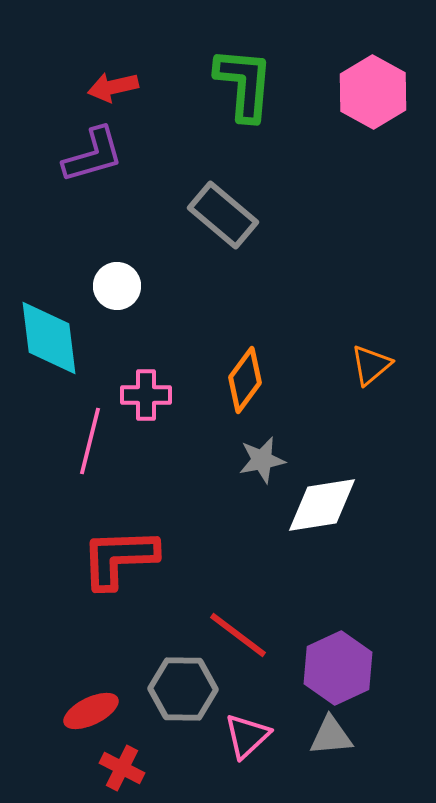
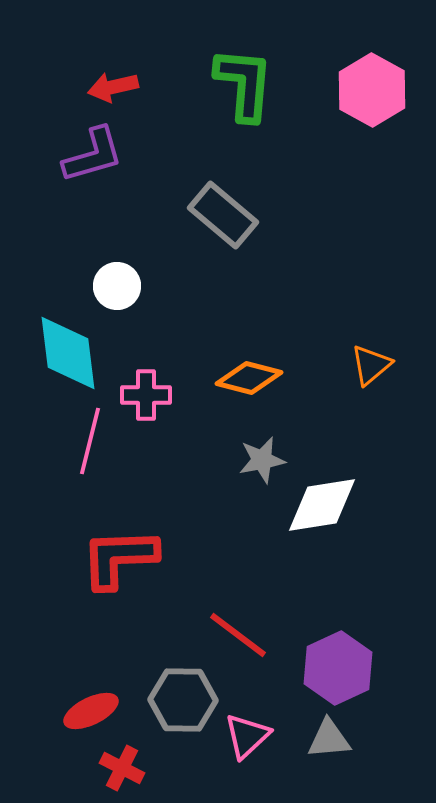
pink hexagon: moved 1 px left, 2 px up
cyan diamond: moved 19 px right, 15 px down
orange diamond: moved 4 px right, 2 px up; rotated 68 degrees clockwise
gray hexagon: moved 11 px down
gray triangle: moved 2 px left, 3 px down
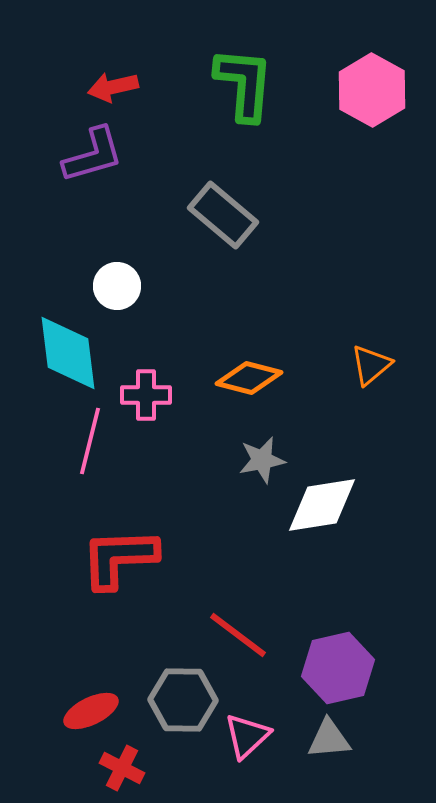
purple hexagon: rotated 12 degrees clockwise
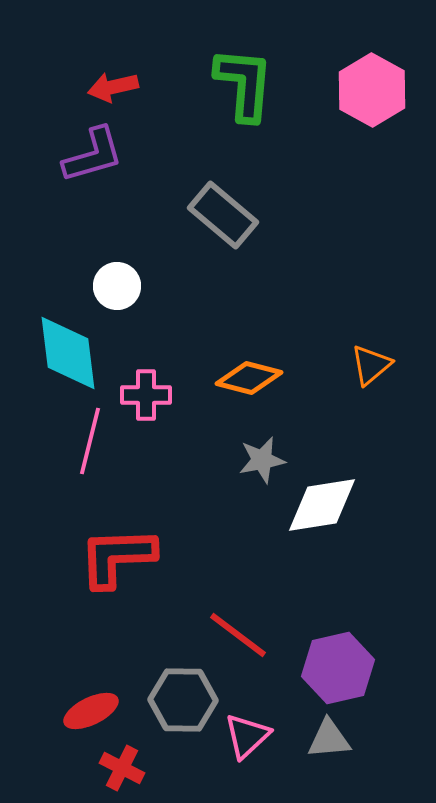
red L-shape: moved 2 px left, 1 px up
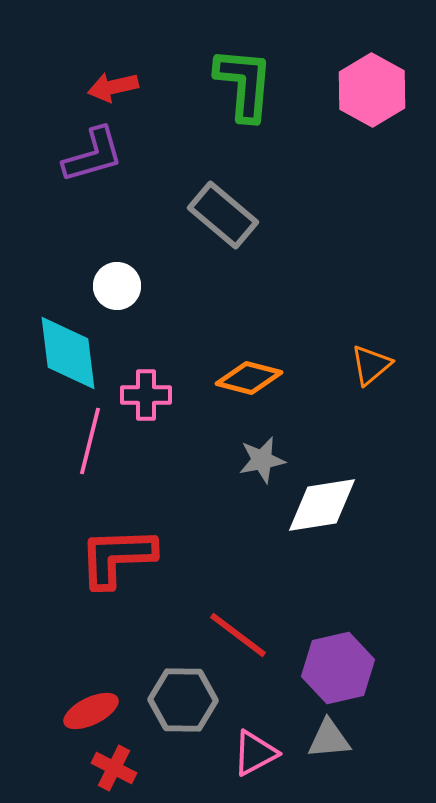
pink triangle: moved 8 px right, 17 px down; rotated 15 degrees clockwise
red cross: moved 8 px left
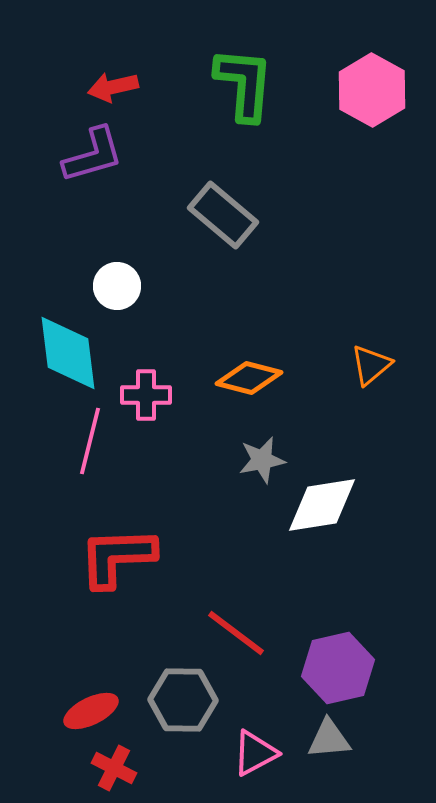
red line: moved 2 px left, 2 px up
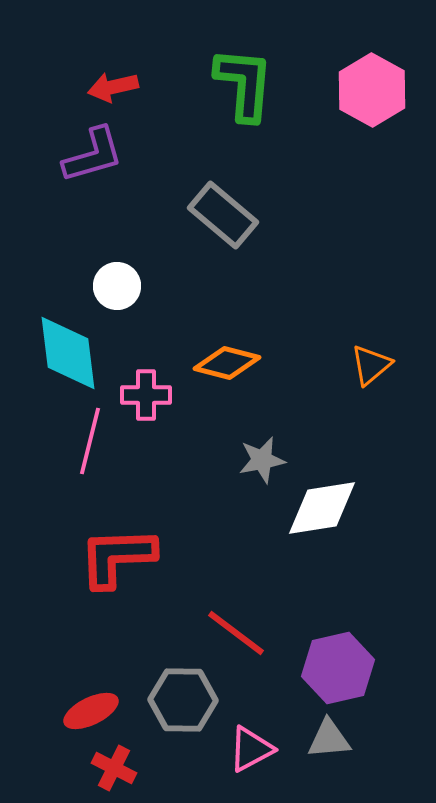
orange diamond: moved 22 px left, 15 px up
white diamond: moved 3 px down
pink triangle: moved 4 px left, 4 px up
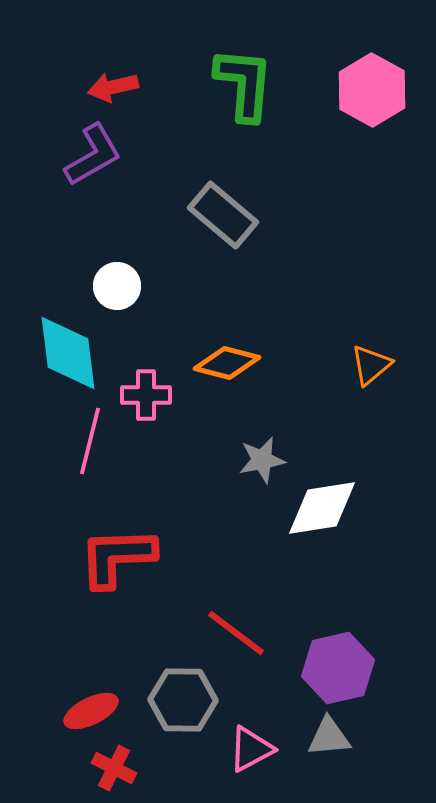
purple L-shape: rotated 14 degrees counterclockwise
gray triangle: moved 2 px up
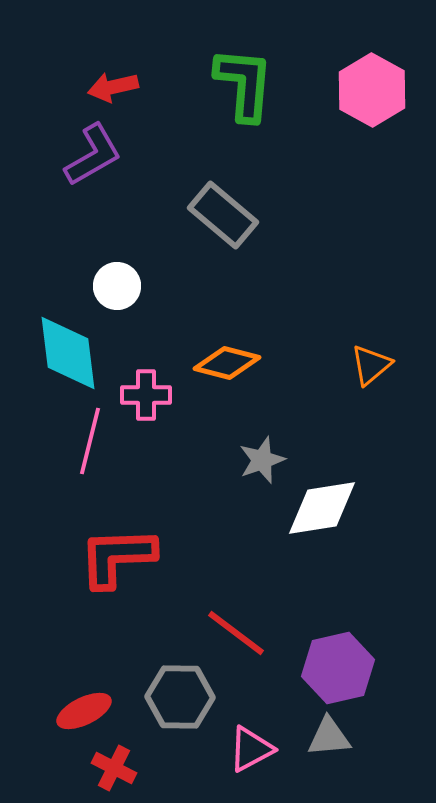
gray star: rotated 9 degrees counterclockwise
gray hexagon: moved 3 px left, 3 px up
red ellipse: moved 7 px left
